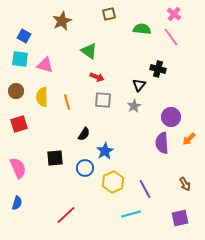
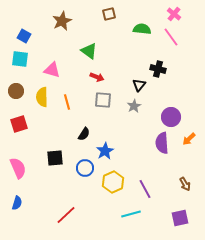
pink triangle: moved 7 px right, 5 px down
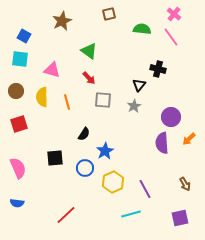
red arrow: moved 8 px left, 1 px down; rotated 24 degrees clockwise
blue semicircle: rotated 80 degrees clockwise
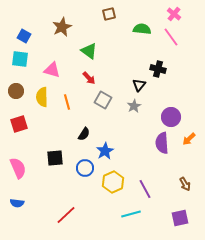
brown star: moved 6 px down
gray square: rotated 24 degrees clockwise
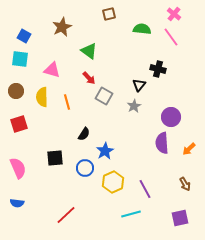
gray square: moved 1 px right, 4 px up
orange arrow: moved 10 px down
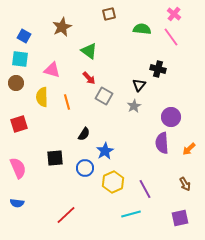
brown circle: moved 8 px up
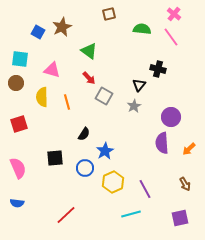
blue square: moved 14 px right, 4 px up
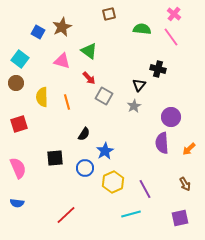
cyan square: rotated 30 degrees clockwise
pink triangle: moved 10 px right, 9 px up
